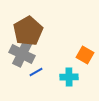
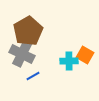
blue line: moved 3 px left, 4 px down
cyan cross: moved 16 px up
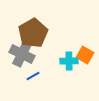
brown pentagon: moved 5 px right, 2 px down
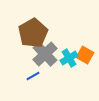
gray cross: moved 23 px right; rotated 20 degrees clockwise
cyan cross: moved 3 px up; rotated 30 degrees counterclockwise
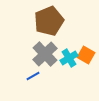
brown pentagon: moved 16 px right, 12 px up; rotated 8 degrees clockwise
orange square: moved 1 px right
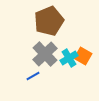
orange square: moved 3 px left, 1 px down
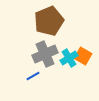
gray cross: rotated 20 degrees clockwise
